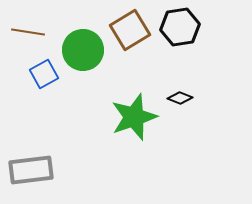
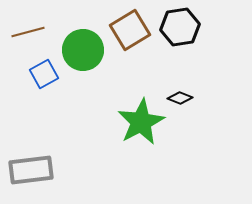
brown line: rotated 24 degrees counterclockwise
green star: moved 7 px right, 5 px down; rotated 9 degrees counterclockwise
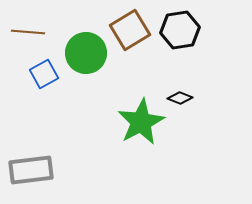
black hexagon: moved 3 px down
brown line: rotated 20 degrees clockwise
green circle: moved 3 px right, 3 px down
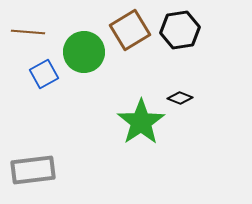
green circle: moved 2 px left, 1 px up
green star: rotated 6 degrees counterclockwise
gray rectangle: moved 2 px right
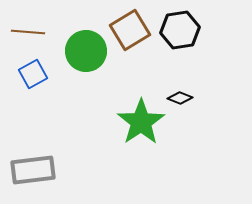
green circle: moved 2 px right, 1 px up
blue square: moved 11 px left
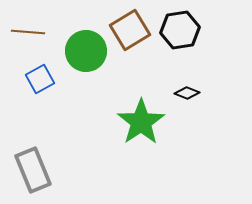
blue square: moved 7 px right, 5 px down
black diamond: moved 7 px right, 5 px up
gray rectangle: rotated 75 degrees clockwise
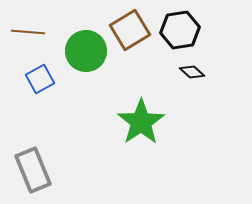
black diamond: moved 5 px right, 21 px up; rotated 20 degrees clockwise
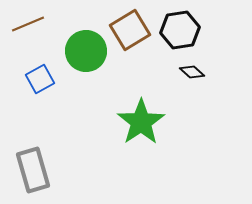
brown line: moved 8 px up; rotated 28 degrees counterclockwise
gray rectangle: rotated 6 degrees clockwise
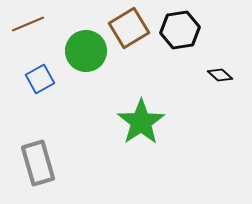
brown square: moved 1 px left, 2 px up
black diamond: moved 28 px right, 3 px down
gray rectangle: moved 5 px right, 7 px up
